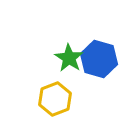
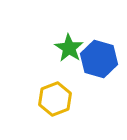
green star: moved 10 px up
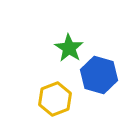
blue hexagon: moved 16 px down
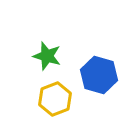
green star: moved 22 px left, 8 px down; rotated 16 degrees counterclockwise
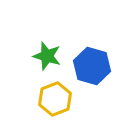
blue hexagon: moved 7 px left, 9 px up
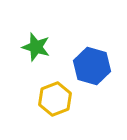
green star: moved 11 px left, 9 px up
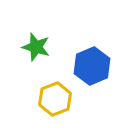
blue hexagon: rotated 21 degrees clockwise
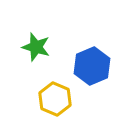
yellow hexagon: rotated 16 degrees counterclockwise
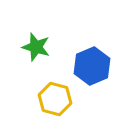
yellow hexagon: rotated 8 degrees counterclockwise
